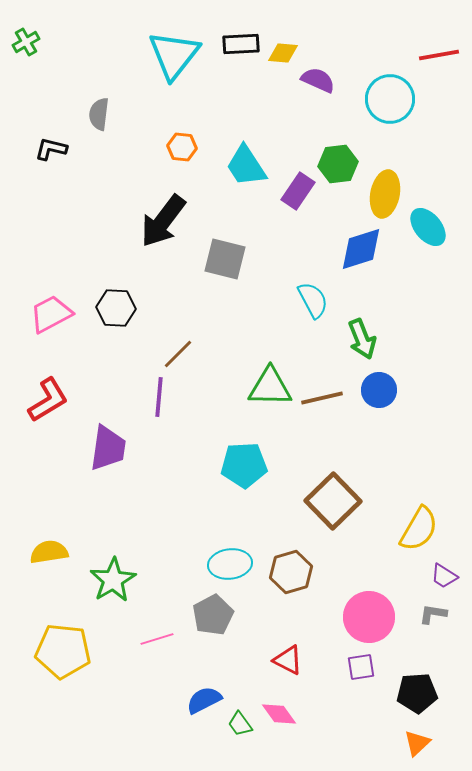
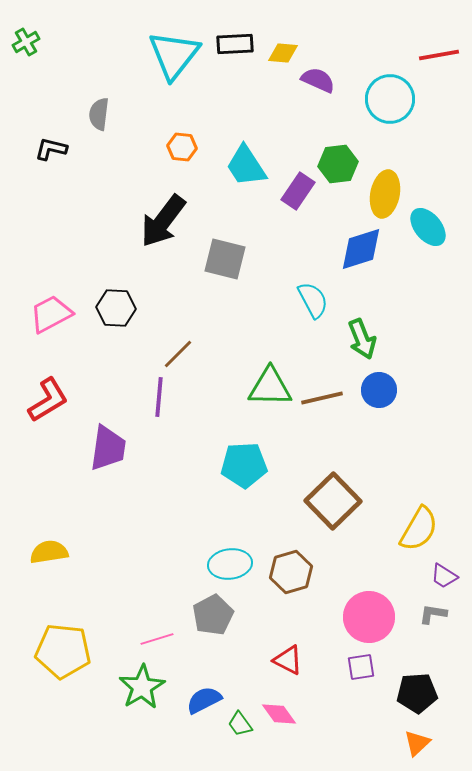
black rectangle at (241, 44): moved 6 px left
green star at (113, 580): moved 29 px right, 107 px down
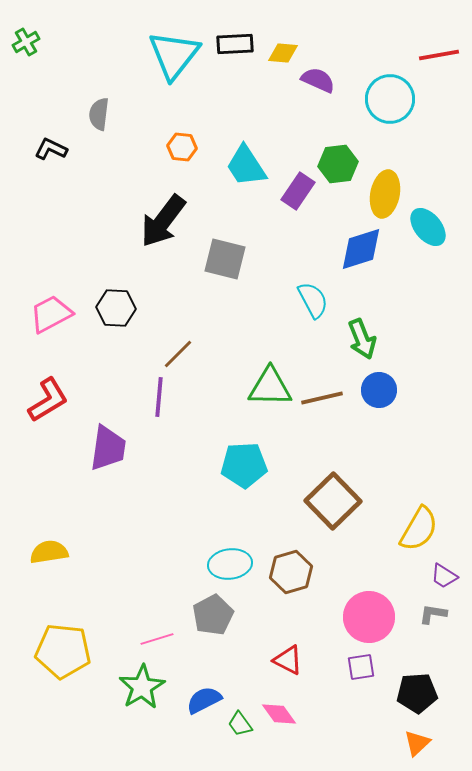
black L-shape at (51, 149): rotated 12 degrees clockwise
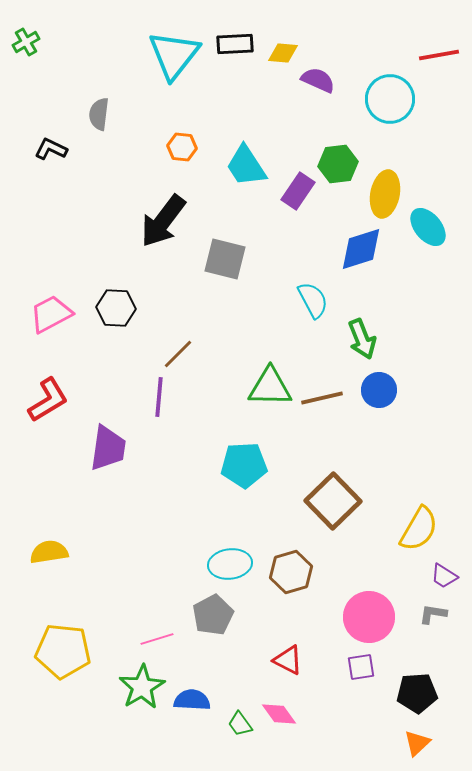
blue semicircle at (204, 700): moved 12 px left; rotated 30 degrees clockwise
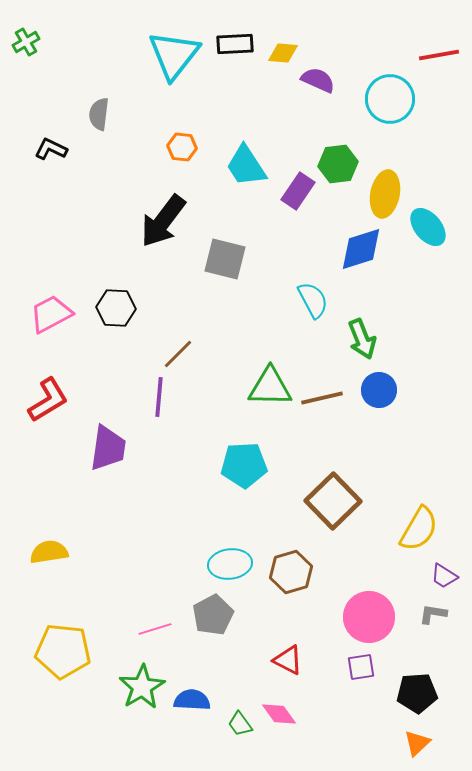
pink line at (157, 639): moved 2 px left, 10 px up
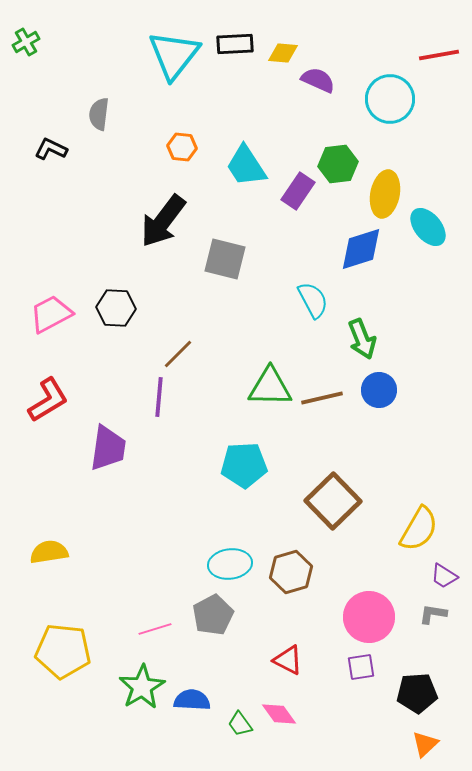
orange triangle at (417, 743): moved 8 px right, 1 px down
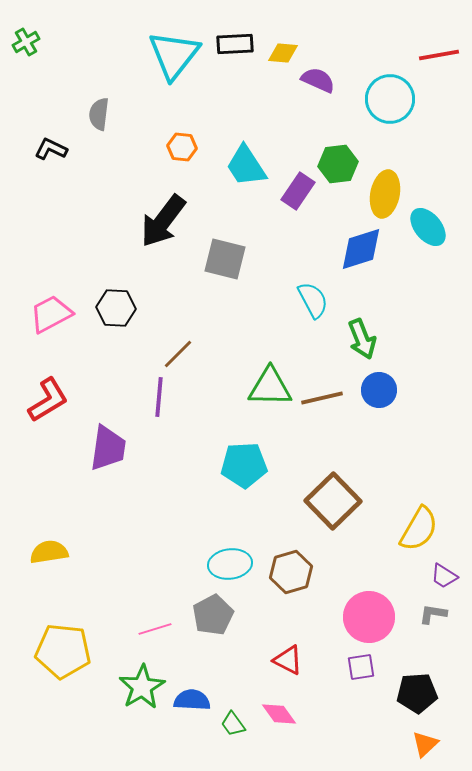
green trapezoid at (240, 724): moved 7 px left
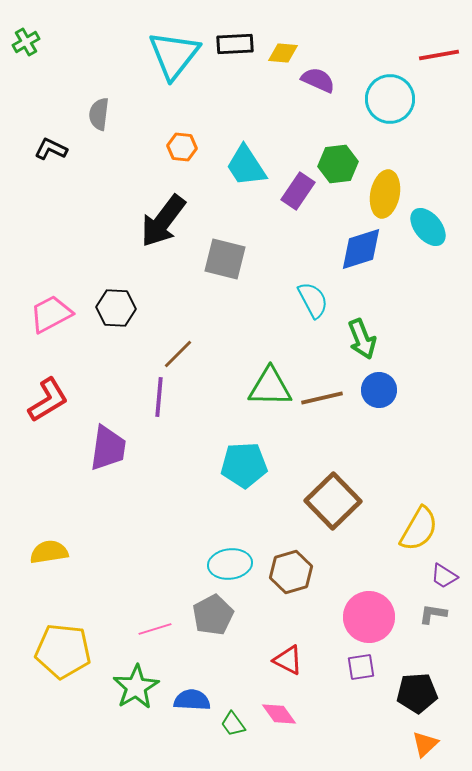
green star at (142, 687): moved 6 px left
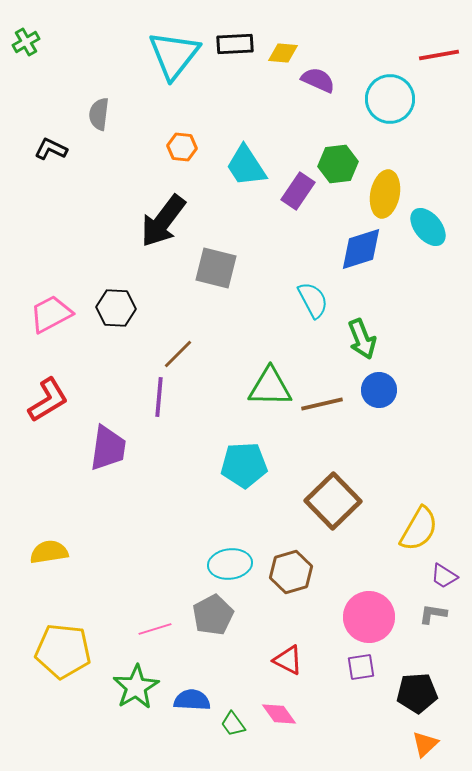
gray square at (225, 259): moved 9 px left, 9 px down
brown line at (322, 398): moved 6 px down
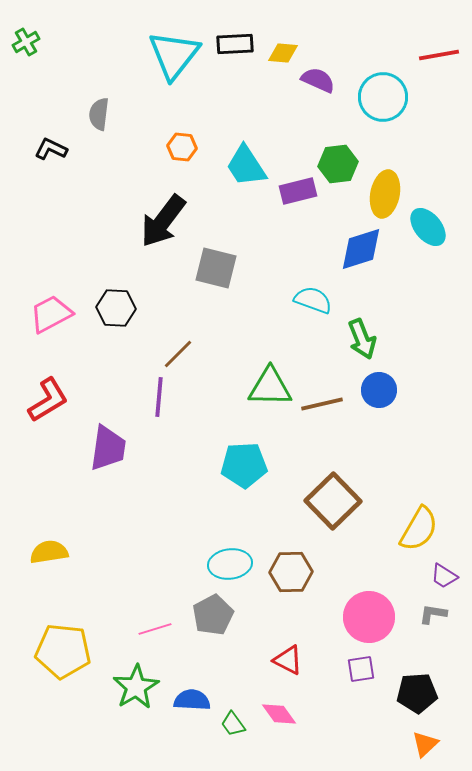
cyan circle at (390, 99): moved 7 px left, 2 px up
purple rectangle at (298, 191): rotated 42 degrees clockwise
cyan semicircle at (313, 300): rotated 42 degrees counterclockwise
brown hexagon at (291, 572): rotated 15 degrees clockwise
purple square at (361, 667): moved 2 px down
